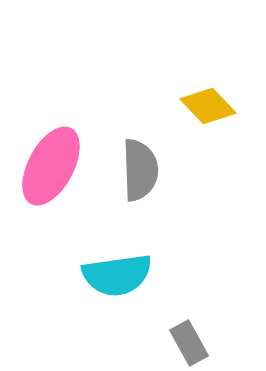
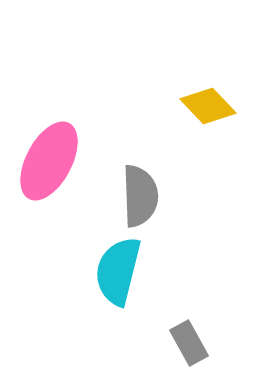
pink ellipse: moved 2 px left, 5 px up
gray semicircle: moved 26 px down
cyan semicircle: moved 1 px right, 4 px up; rotated 112 degrees clockwise
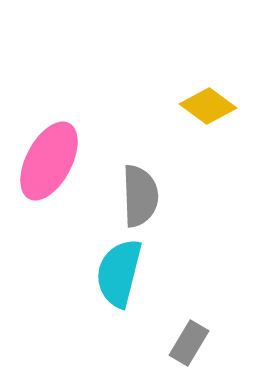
yellow diamond: rotated 10 degrees counterclockwise
cyan semicircle: moved 1 px right, 2 px down
gray rectangle: rotated 60 degrees clockwise
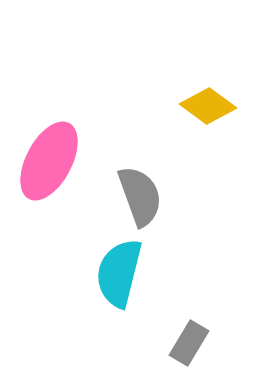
gray semicircle: rotated 18 degrees counterclockwise
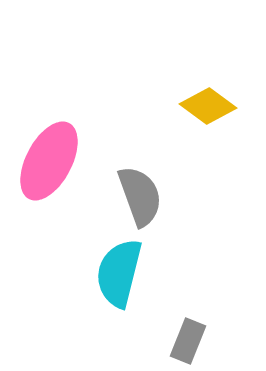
gray rectangle: moved 1 px left, 2 px up; rotated 9 degrees counterclockwise
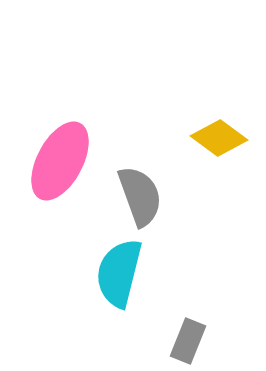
yellow diamond: moved 11 px right, 32 px down
pink ellipse: moved 11 px right
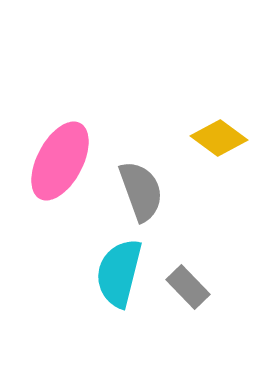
gray semicircle: moved 1 px right, 5 px up
gray rectangle: moved 54 px up; rotated 66 degrees counterclockwise
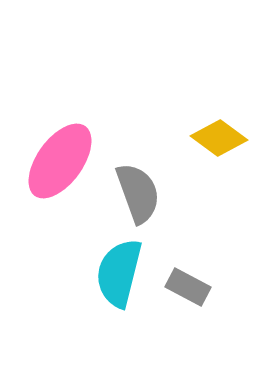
pink ellipse: rotated 8 degrees clockwise
gray semicircle: moved 3 px left, 2 px down
gray rectangle: rotated 18 degrees counterclockwise
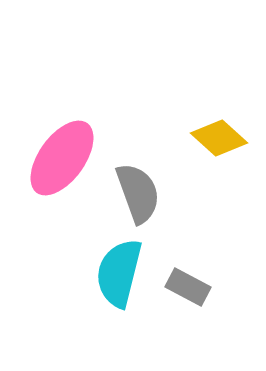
yellow diamond: rotated 6 degrees clockwise
pink ellipse: moved 2 px right, 3 px up
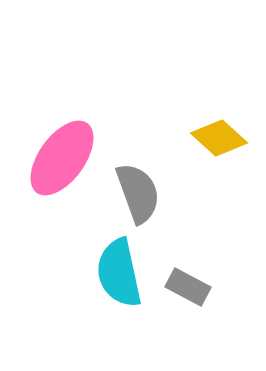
cyan semicircle: rotated 26 degrees counterclockwise
